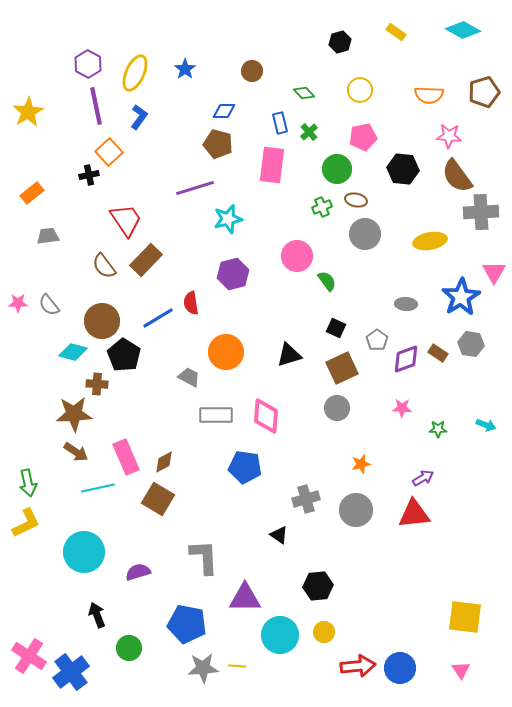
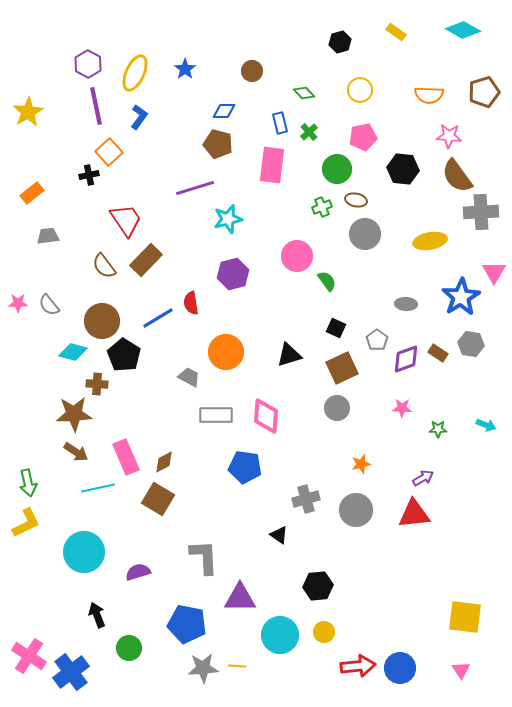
purple triangle at (245, 598): moved 5 px left
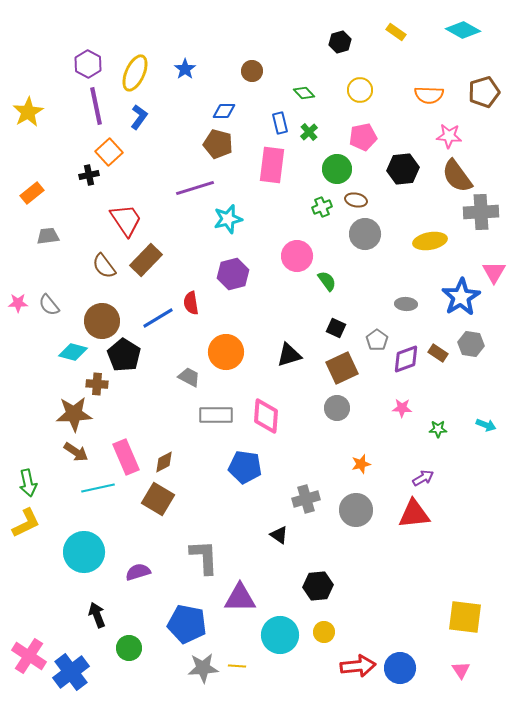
black hexagon at (403, 169): rotated 12 degrees counterclockwise
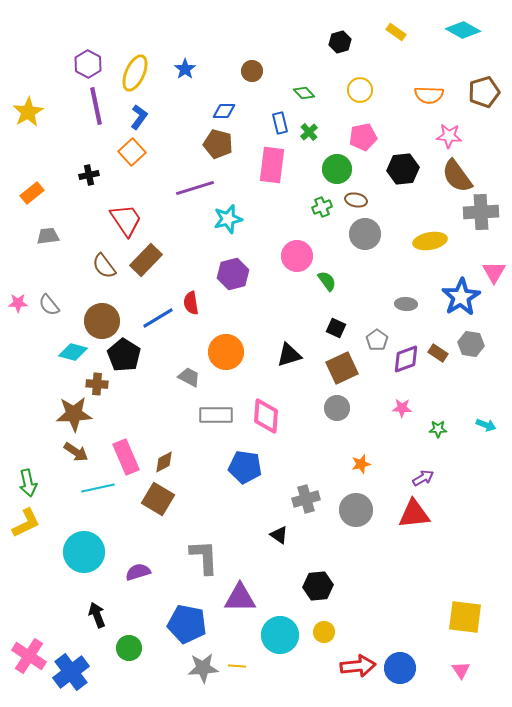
orange square at (109, 152): moved 23 px right
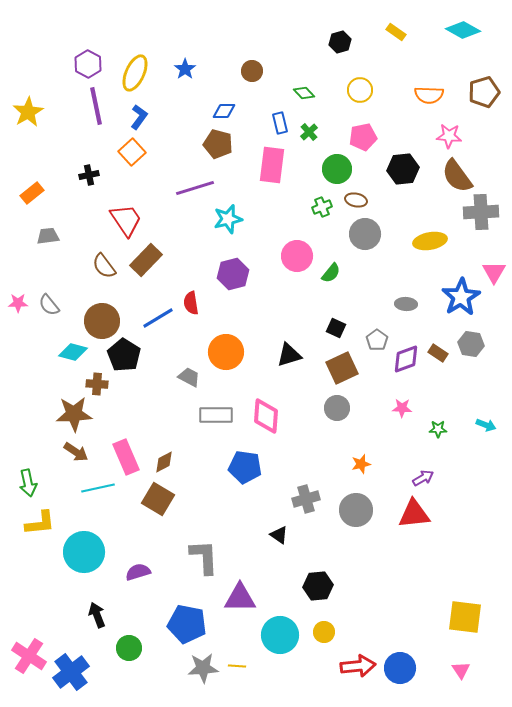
green semicircle at (327, 281): moved 4 px right, 8 px up; rotated 75 degrees clockwise
yellow L-shape at (26, 523): moved 14 px right; rotated 20 degrees clockwise
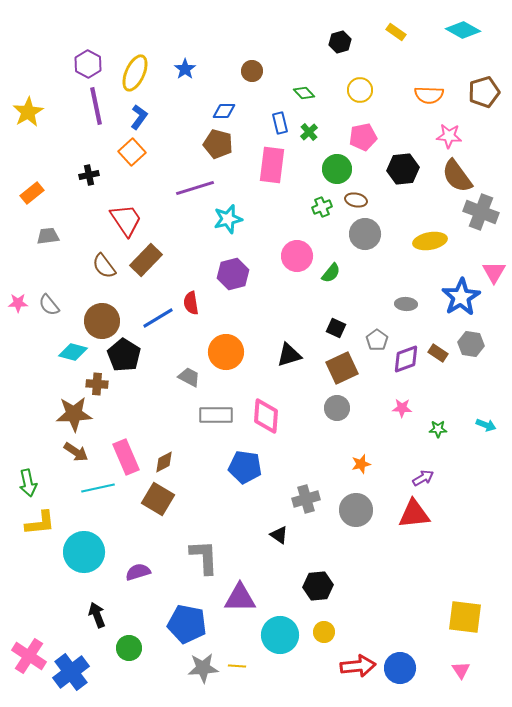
gray cross at (481, 212): rotated 24 degrees clockwise
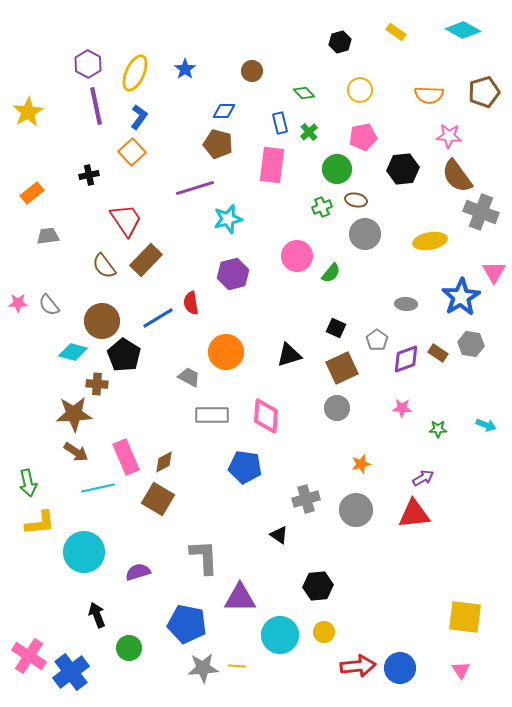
gray rectangle at (216, 415): moved 4 px left
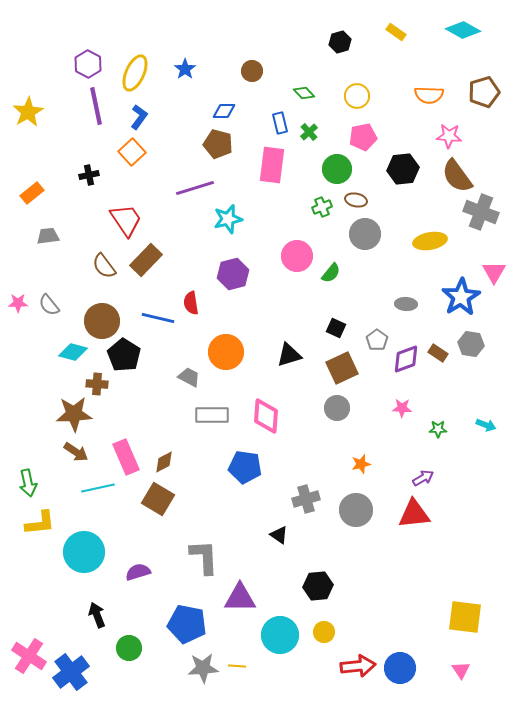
yellow circle at (360, 90): moved 3 px left, 6 px down
blue line at (158, 318): rotated 44 degrees clockwise
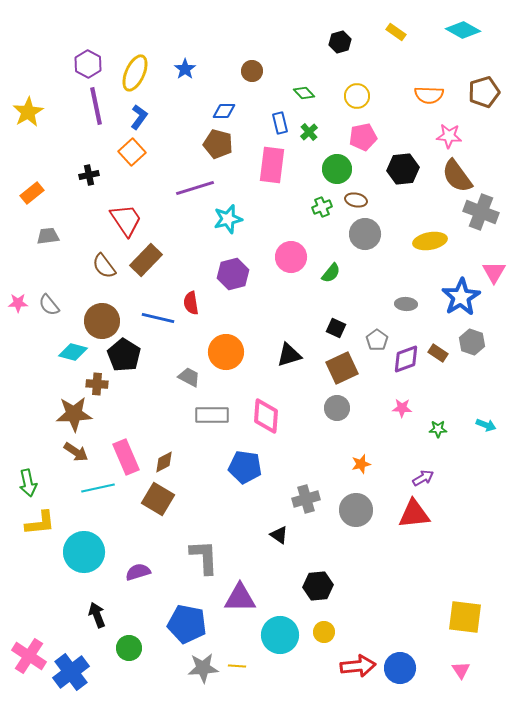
pink circle at (297, 256): moved 6 px left, 1 px down
gray hexagon at (471, 344): moved 1 px right, 2 px up; rotated 10 degrees clockwise
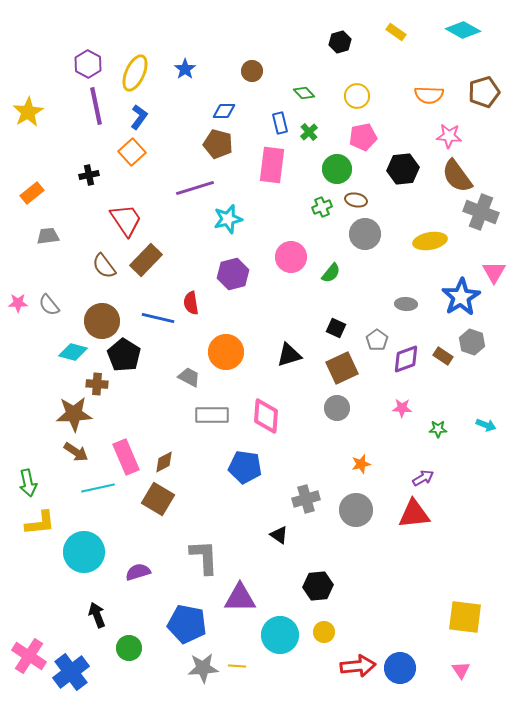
brown rectangle at (438, 353): moved 5 px right, 3 px down
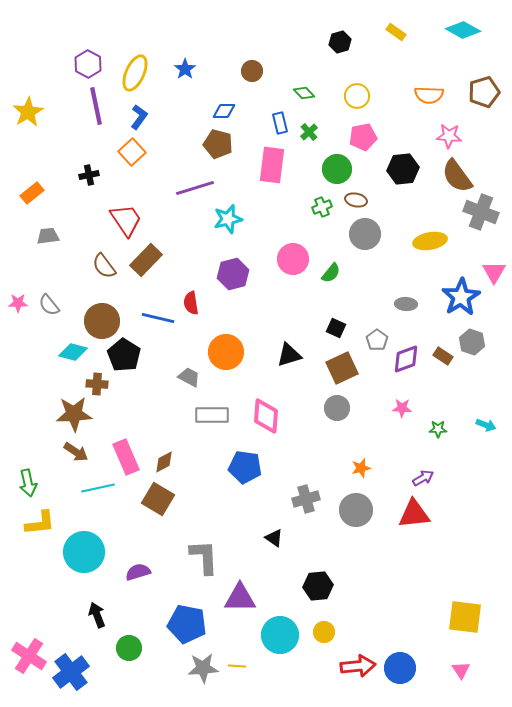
pink circle at (291, 257): moved 2 px right, 2 px down
orange star at (361, 464): moved 4 px down
black triangle at (279, 535): moved 5 px left, 3 px down
